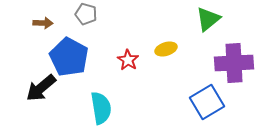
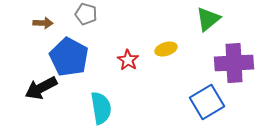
black arrow: rotated 12 degrees clockwise
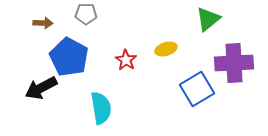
gray pentagon: rotated 15 degrees counterclockwise
red star: moved 2 px left
blue square: moved 10 px left, 13 px up
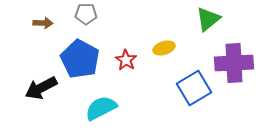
yellow ellipse: moved 2 px left, 1 px up
blue pentagon: moved 11 px right, 2 px down
blue square: moved 3 px left, 1 px up
cyan semicircle: rotated 108 degrees counterclockwise
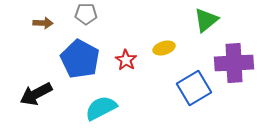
green triangle: moved 2 px left, 1 px down
black arrow: moved 5 px left, 6 px down
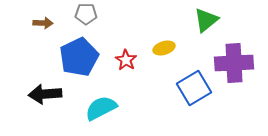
blue pentagon: moved 1 px left, 2 px up; rotated 18 degrees clockwise
black arrow: moved 9 px right; rotated 24 degrees clockwise
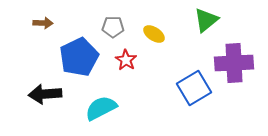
gray pentagon: moved 27 px right, 13 px down
yellow ellipse: moved 10 px left, 14 px up; rotated 50 degrees clockwise
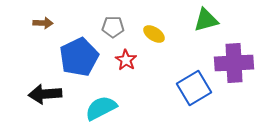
green triangle: rotated 24 degrees clockwise
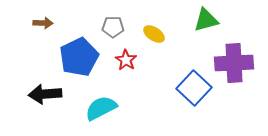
blue square: rotated 16 degrees counterclockwise
